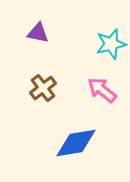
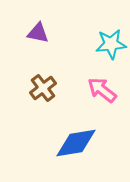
cyan star: rotated 8 degrees clockwise
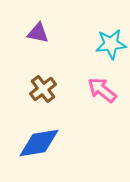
brown cross: moved 1 px down
blue diamond: moved 37 px left
